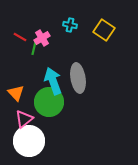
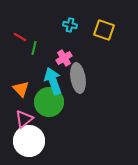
yellow square: rotated 15 degrees counterclockwise
pink cross: moved 22 px right, 20 px down
orange triangle: moved 5 px right, 4 px up
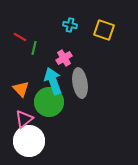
gray ellipse: moved 2 px right, 5 px down
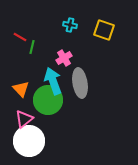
green line: moved 2 px left, 1 px up
green circle: moved 1 px left, 2 px up
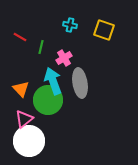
green line: moved 9 px right
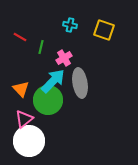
cyan arrow: rotated 64 degrees clockwise
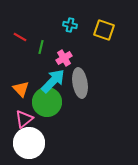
green circle: moved 1 px left, 2 px down
white circle: moved 2 px down
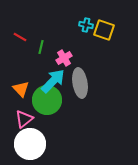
cyan cross: moved 16 px right
green circle: moved 2 px up
white circle: moved 1 px right, 1 px down
